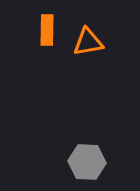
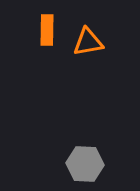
gray hexagon: moved 2 px left, 2 px down
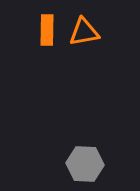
orange triangle: moved 4 px left, 10 px up
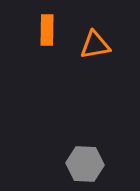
orange triangle: moved 11 px right, 13 px down
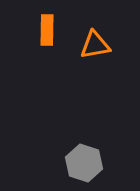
gray hexagon: moved 1 px left, 1 px up; rotated 15 degrees clockwise
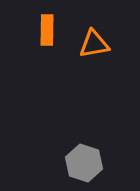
orange triangle: moved 1 px left, 1 px up
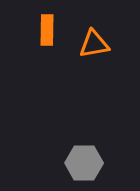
gray hexagon: rotated 18 degrees counterclockwise
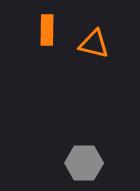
orange triangle: rotated 24 degrees clockwise
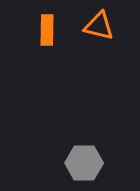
orange triangle: moved 5 px right, 18 px up
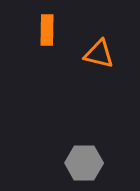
orange triangle: moved 28 px down
